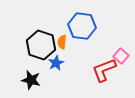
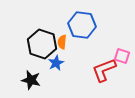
blue hexagon: moved 1 px up
black hexagon: moved 1 px right, 1 px up
pink square: moved 1 px right; rotated 21 degrees counterclockwise
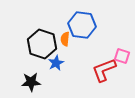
orange semicircle: moved 3 px right, 3 px up
black star: moved 2 px down; rotated 18 degrees counterclockwise
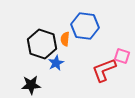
blue hexagon: moved 3 px right, 1 px down
black star: moved 3 px down
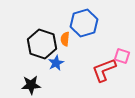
blue hexagon: moved 1 px left, 3 px up; rotated 24 degrees counterclockwise
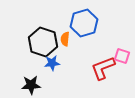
black hexagon: moved 1 px right, 2 px up
blue star: moved 4 px left; rotated 21 degrees clockwise
red L-shape: moved 1 px left, 2 px up
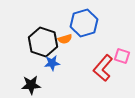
orange semicircle: rotated 112 degrees counterclockwise
red L-shape: rotated 28 degrees counterclockwise
